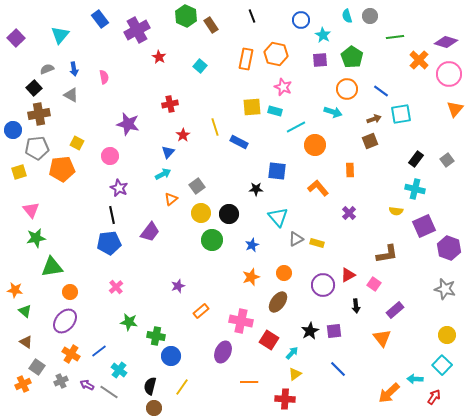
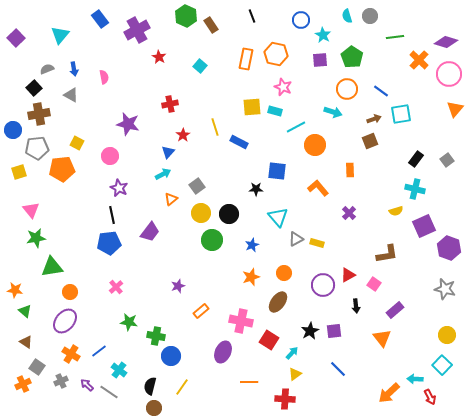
yellow semicircle at (396, 211): rotated 24 degrees counterclockwise
purple arrow at (87, 385): rotated 16 degrees clockwise
red arrow at (434, 397): moved 4 px left; rotated 119 degrees clockwise
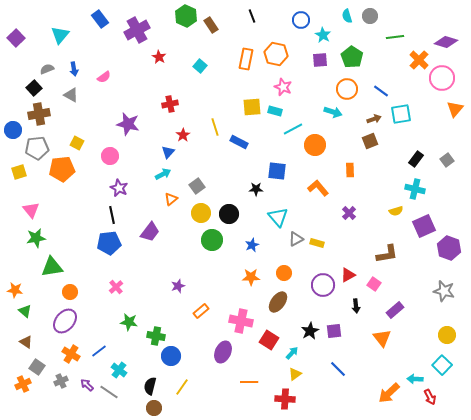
pink circle at (449, 74): moved 7 px left, 4 px down
pink semicircle at (104, 77): rotated 64 degrees clockwise
cyan line at (296, 127): moved 3 px left, 2 px down
orange star at (251, 277): rotated 18 degrees clockwise
gray star at (445, 289): moved 1 px left, 2 px down
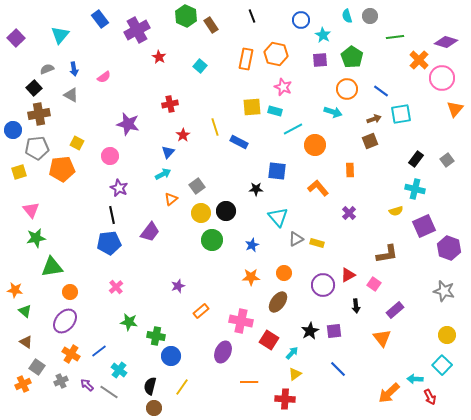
black circle at (229, 214): moved 3 px left, 3 px up
